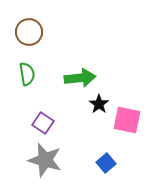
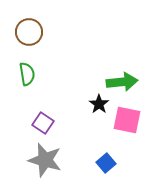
green arrow: moved 42 px right, 4 px down
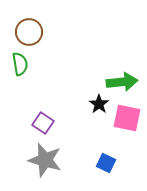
green semicircle: moved 7 px left, 10 px up
pink square: moved 2 px up
blue square: rotated 24 degrees counterclockwise
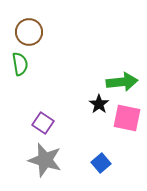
blue square: moved 5 px left; rotated 24 degrees clockwise
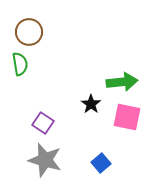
black star: moved 8 px left
pink square: moved 1 px up
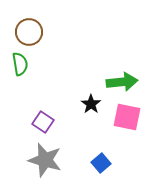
purple square: moved 1 px up
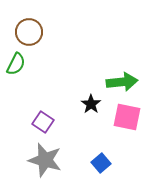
green semicircle: moved 4 px left; rotated 35 degrees clockwise
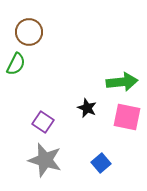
black star: moved 4 px left, 4 px down; rotated 12 degrees counterclockwise
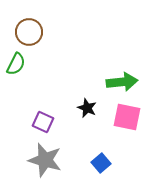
purple square: rotated 10 degrees counterclockwise
